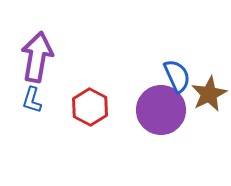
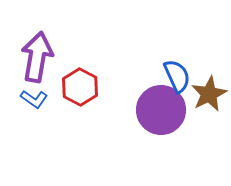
blue L-shape: moved 2 px right, 1 px up; rotated 72 degrees counterclockwise
red hexagon: moved 10 px left, 20 px up
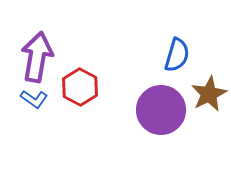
blue semicircle: moved 21 px up; rotated 40 degrees clockwise
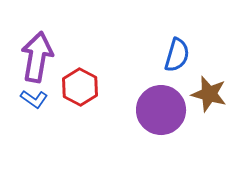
brown star: rotated 30 degrees counterclockwise
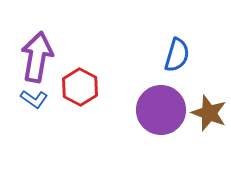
brown star: moved 19 px down; rotated 6 degrees clockwise
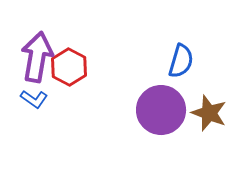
blue semicircle: moved 4 px right, 6 px down
red hexagon: moved 11 px left, 20 px up
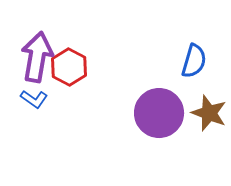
blue semicircle: moved 13 px right
purple circle: moved 2 px left, 3 px down
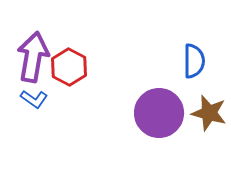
purple arrow: moved 4 px left
blue semicircle: rotated 16 degrees counterclockwise
brown star: rotated 6 degrees counterclockwise
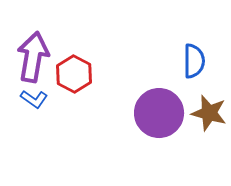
red hexagon: moved 5 px right, 7 px down
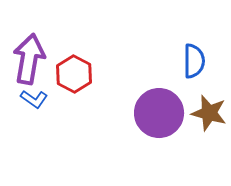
purple arrow: moved 4 px left, 2 px down
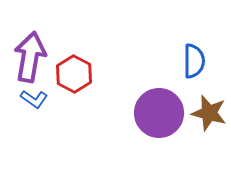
purple arrow: moved 1 px right, 2 px up
